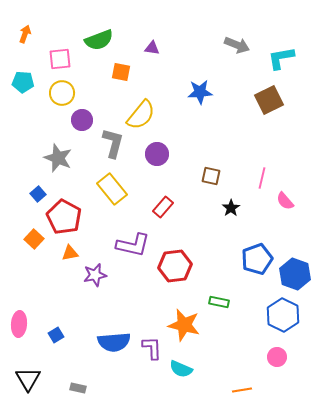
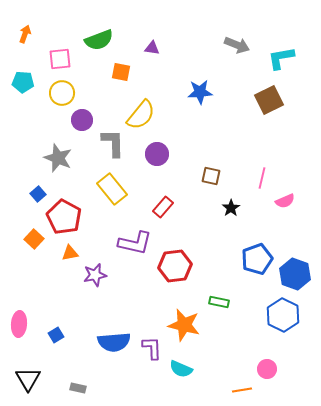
gray L-shape at (113, 143): rotated 16 degrees counterclockwise
pink semicircle at (285, 201): rotated 72 degrees counterclockwise
purple L-shape at (133, 245): moved 2 px right, 2 px up
pink circle at (277, 357): moved 10 px left, 12 px down
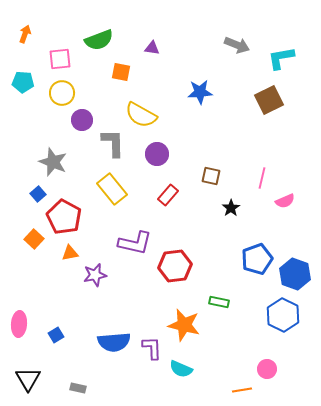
yellow semicircle at (141, 115): rotated 80 degrees clockwise
gray star at (58, 158): moved 5 px left, 4 px down
red rectangle at (163, 207): moved 5 px right, 12 px up
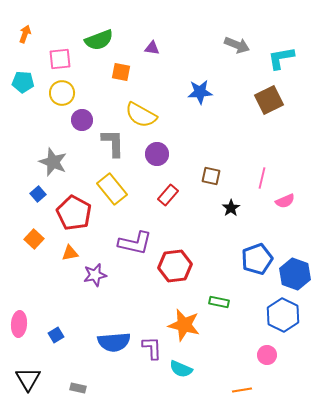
red pentagon at (64, 217): moved 10 px right, 4 px up
pink circle at (267, 369): moved 14 px up
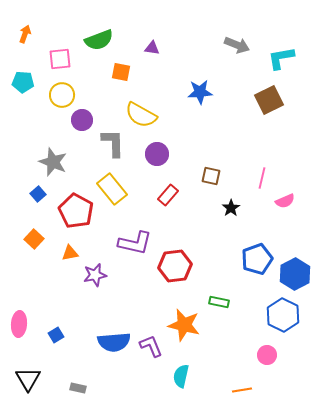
yellow circle at (62, 93): moved 2 px down
red pentagon at (74, 213): moved 2 px right, 2 px up
blue hexagon at (295, 274): rotated 12 degrees clockwise
purple L-shape at (152, 348): moved 1 px left, 2 px up; rotated 20 degrees counterclockwise
cyan semicircle at (181, 369): moved 7 px down; rotated 80 degrees clockwise
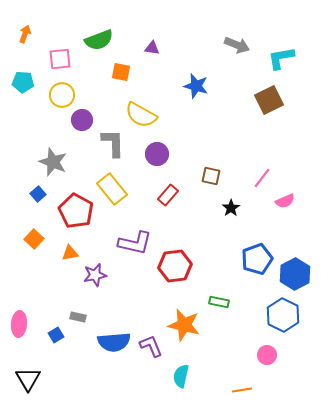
blue star at (200, 92): moved 4 px left, 6 px up; rotated 20 degrees clockwise
pink line at (262, 178): rotated 25 degrees clockwise
gray rectangle at (78, 388): moved 71 px up
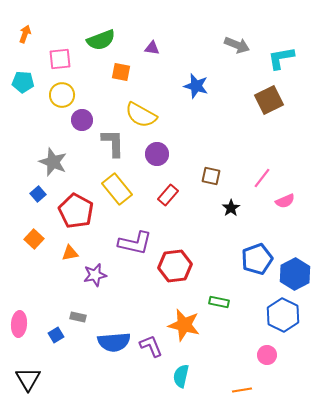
green semicircle at (99, 40): moved 2 px right
yellow rectangle at (112, 189): moved 5 px right
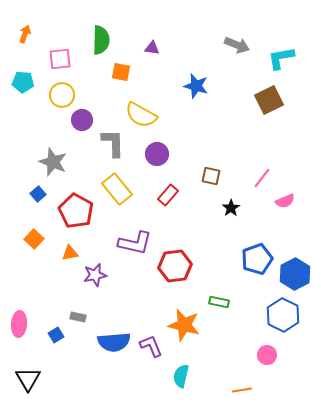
green semicircle at (101, 40): rotated 68 degrees counterclockwise
